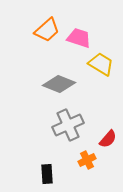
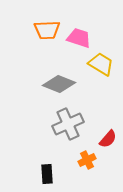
orange trapezoid: rotated 40 degrees clockwise
gray cross: moved 1 px up
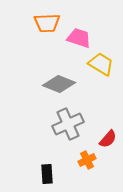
orange trapezoid: moved 7 px up
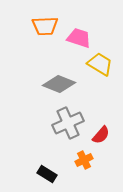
orange trapezoid: moved 2 px left, 3 px down
yellow trapezoid: moved 1 px left
gray cross: moved 1 px up
red semicircle: moved 7 px left, 4 px up
orange cross: moved 3 px left
black rectangle: rotated 54 degrees counterclockwise
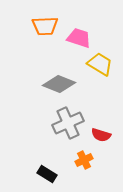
red semicircle: rotated 66 degrees clockwise
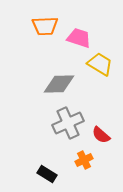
gray diamond: rotated 24 degrees counterclockwise
red semicircle: rotated 24 degrees clockwise
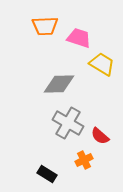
yellow trapezoid: moved 2 px right
gray cross: rotated 36 degrees counterclockwise
red semicircle: moved 1 px left, 1 px down
